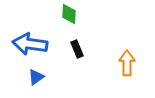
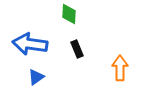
orange arrow: moved 7 px left, 5 px down
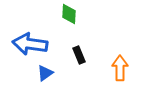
black rectangle: moved 2 px right, 6 px down
blue triangle: moved 9 px right, 4 px up
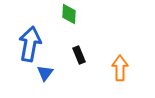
blue arrow: rotated 92 degrees clockwise
blue triangle: rotated 18 degrees counterclockwise
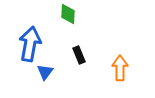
green diamond: moved 1 px left
blue triangle: moved 1 px up
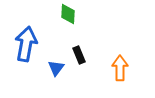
blue arrow: moved 4 px left
blue triangle: moved 11 px right, 4 px up
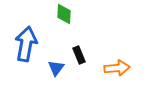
green diamond: moved 4 px left
orange arrow: moved 3 px left; rotated 85 degrees clockwise
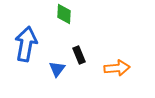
blue triangle: moved 1 px right, 1 px down
